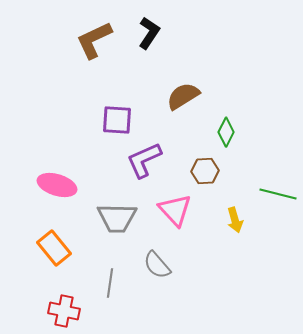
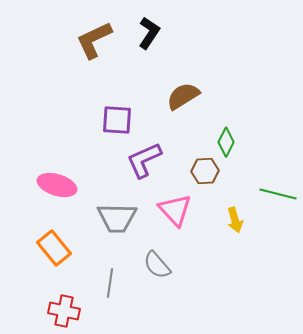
green diamond: moved 10 px down
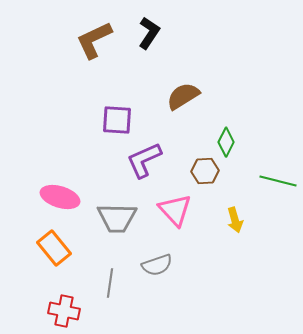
pink ellipse: moved 3 px right, 12 px down
green line: moved 13 px up
gray semicircle: rotated 68 degrees counterclockwise
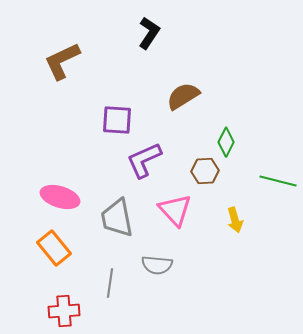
brown L-shape: moved 32 px left, 21 px down
gray trapezoid: rotated 78 degrees clockwise
gray semicircle: rotated 24 degrees clockwise
red cross: rotated 16 degrees counterclockwise
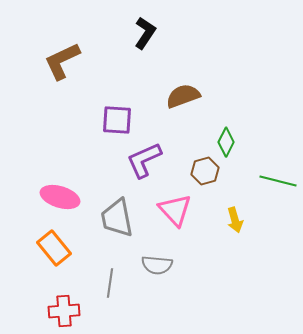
black L-shape: moved 4 px left
brown semicircle: rotated 12 degrees clockwise
brown hexagon: rotated 12 degrees counterclockwise
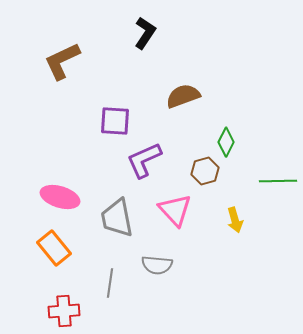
purple square: moved 2 px left, 1 px down
green line: rotated 15 degrees counterclockwise
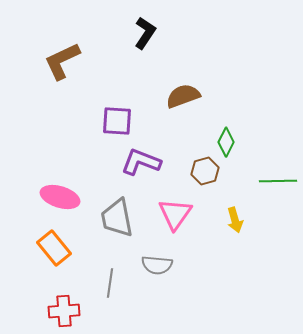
purple square: moved 2 px right
purple L-shape: moved 3 px left, 2 px down; rotated 45 degrees clockwise
pink triangle: moved 4 px down; rotated 18 degrees clockwise
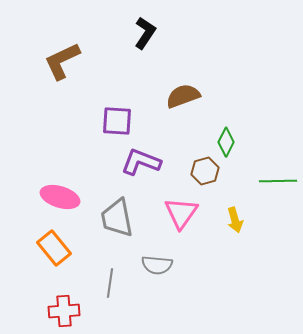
pink triangle: moved 6 px right, 1 px up
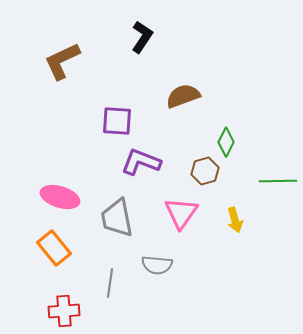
black L-shape: moved 3 px left, 4 px down
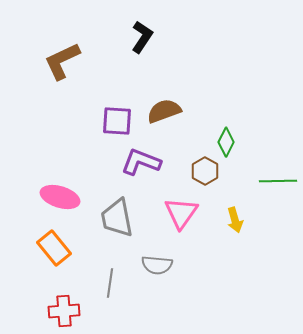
brown semicircle: moved 19 px left, 15 px down
brown hexagon: rotated 16 degrees counterclockwise
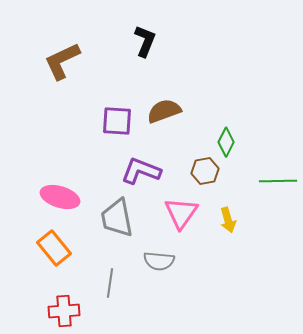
black L-shape: moved 3 px right, 4 px down; rotated 12 degrees counterclockwise
purple L-shape: moved 9 px down
brown hexagon: rotated 20 degrees clockwise
yellow arrow: moved 7 px left
gray semicircle: moved 2 px right, 4 px up
